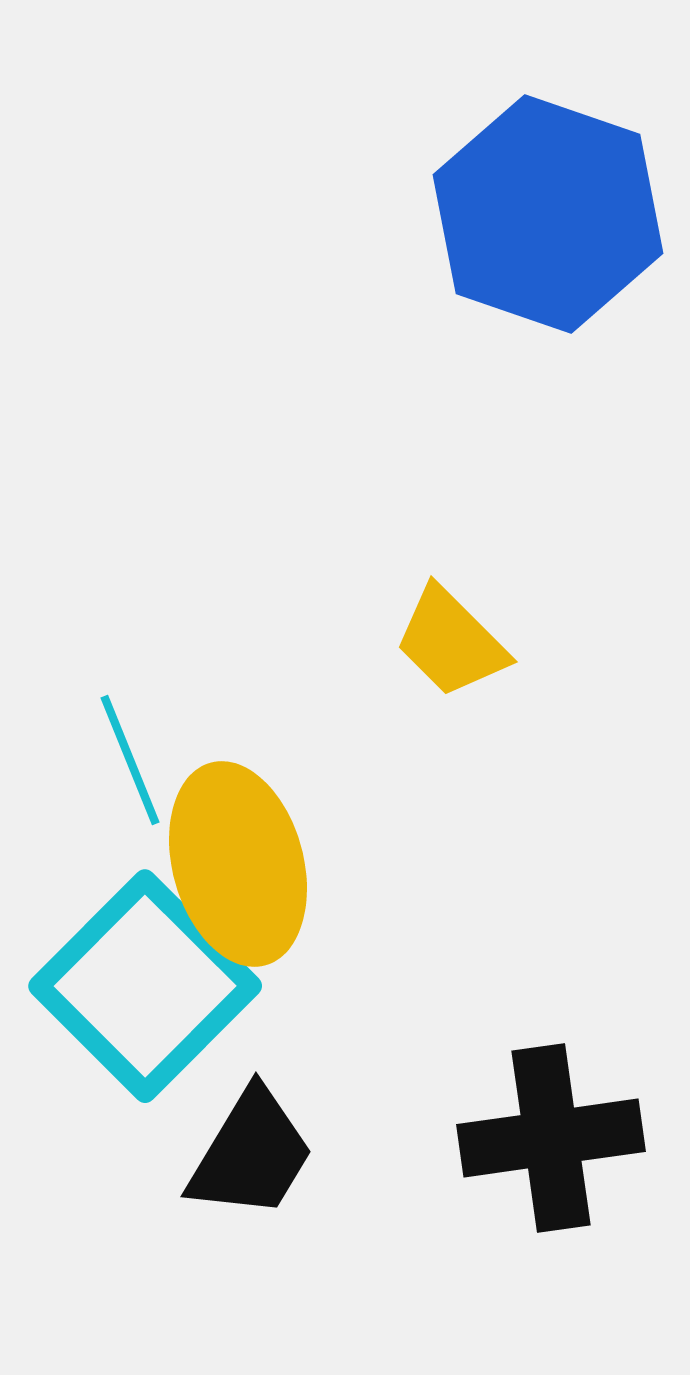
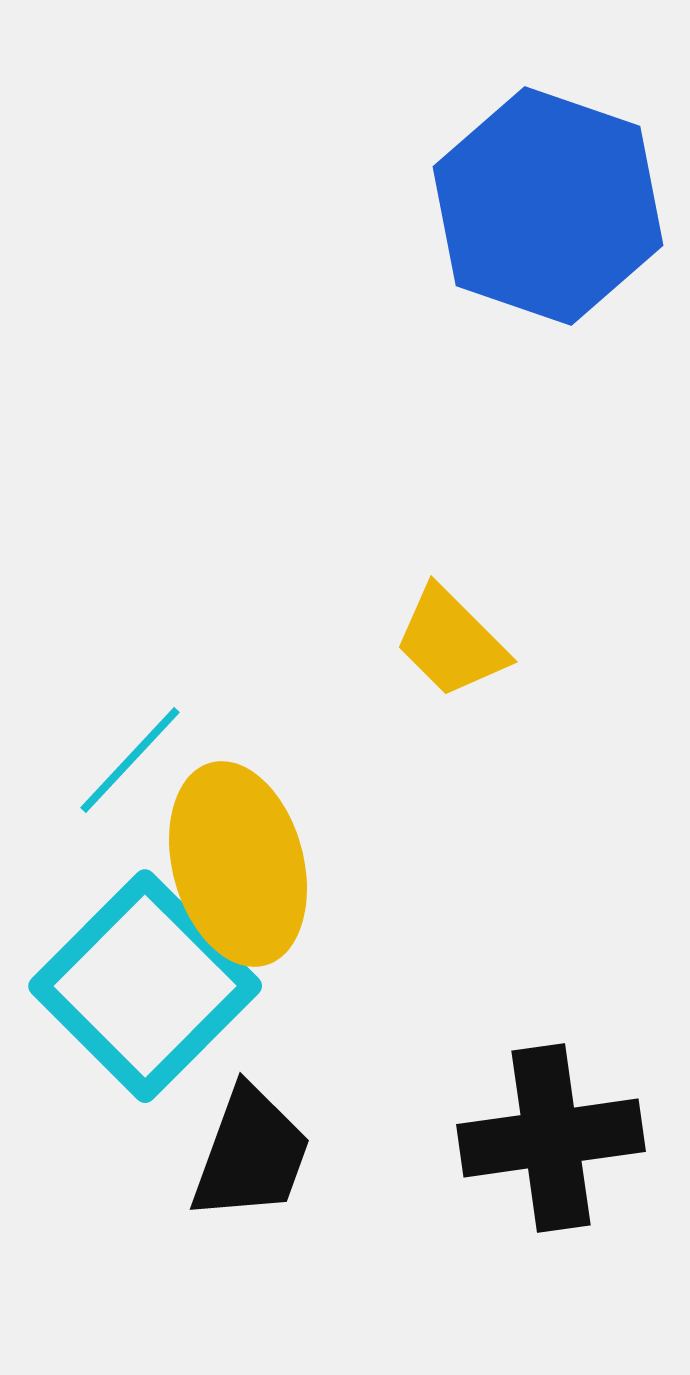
blue hexagon: moved 8 px up
cyan line: rotated 65 degrees clockwise
black trapezoid: rotated 11 degrees counterclockwise
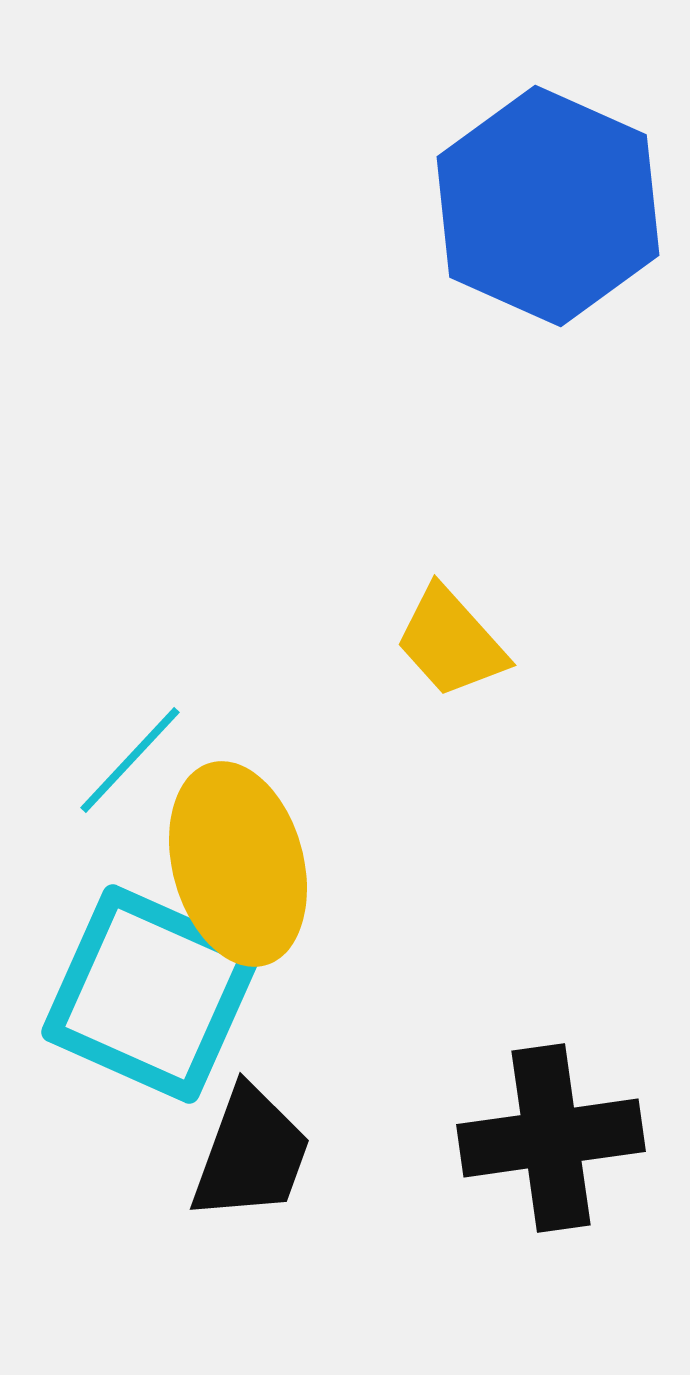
blue hexagon: rotated 5 degrees clockwise
yellow trapezoid: rotated 3 degrees clockwise
cyan square: moved 6 px right, 8 px down; rotated 21 degrees counterclockwise
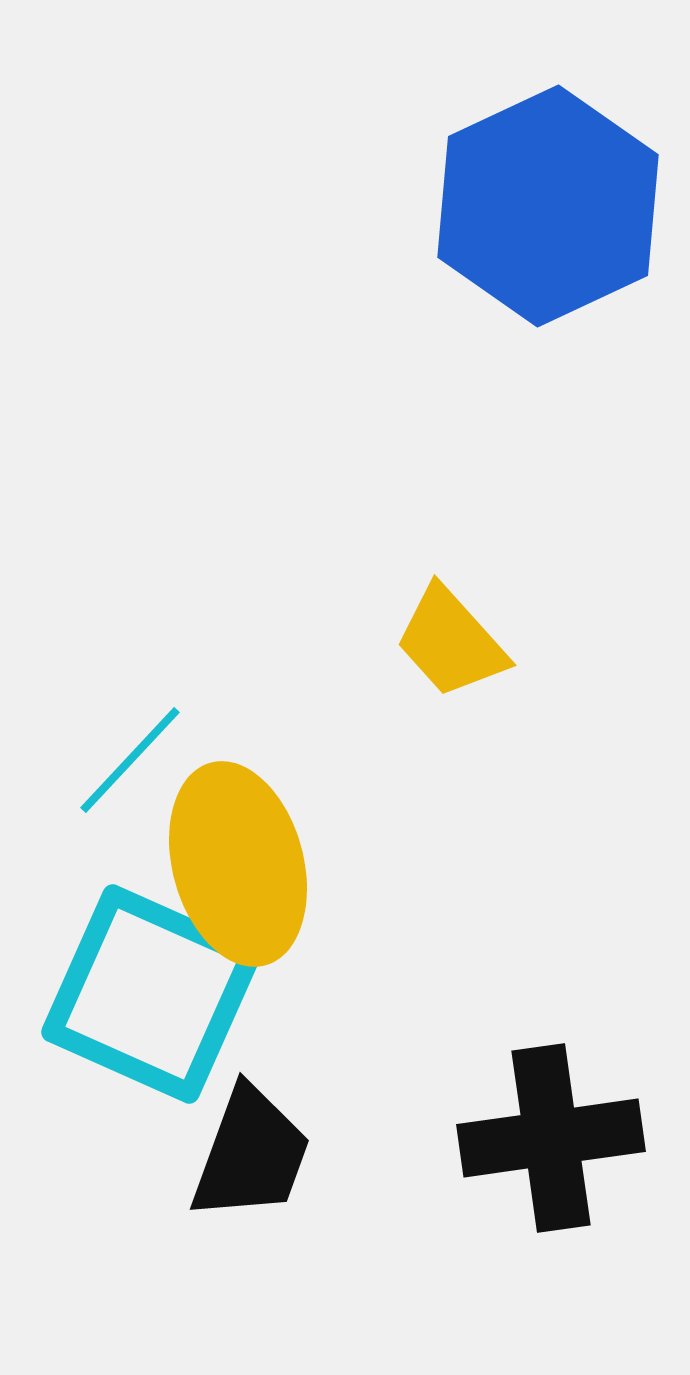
blue hexagon: rotated 11 degrees clockwise
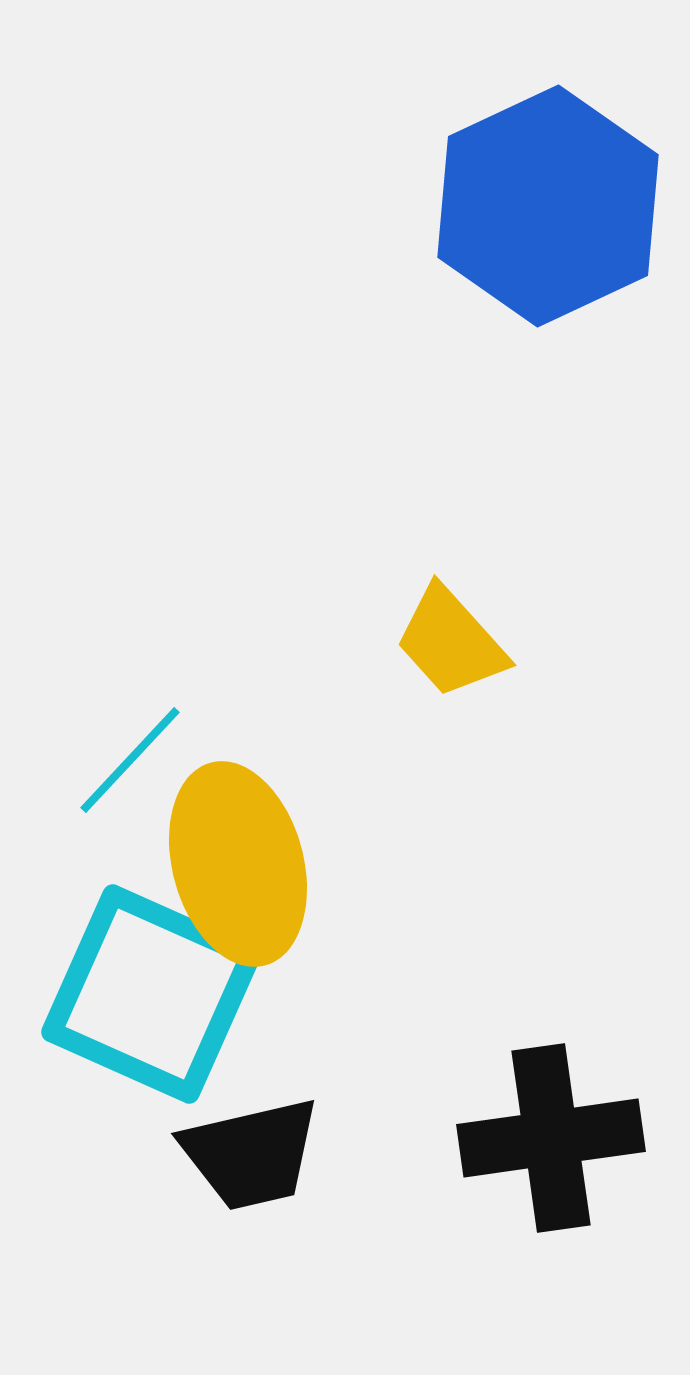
black trapezoid: rotated 57 degrees clockwise
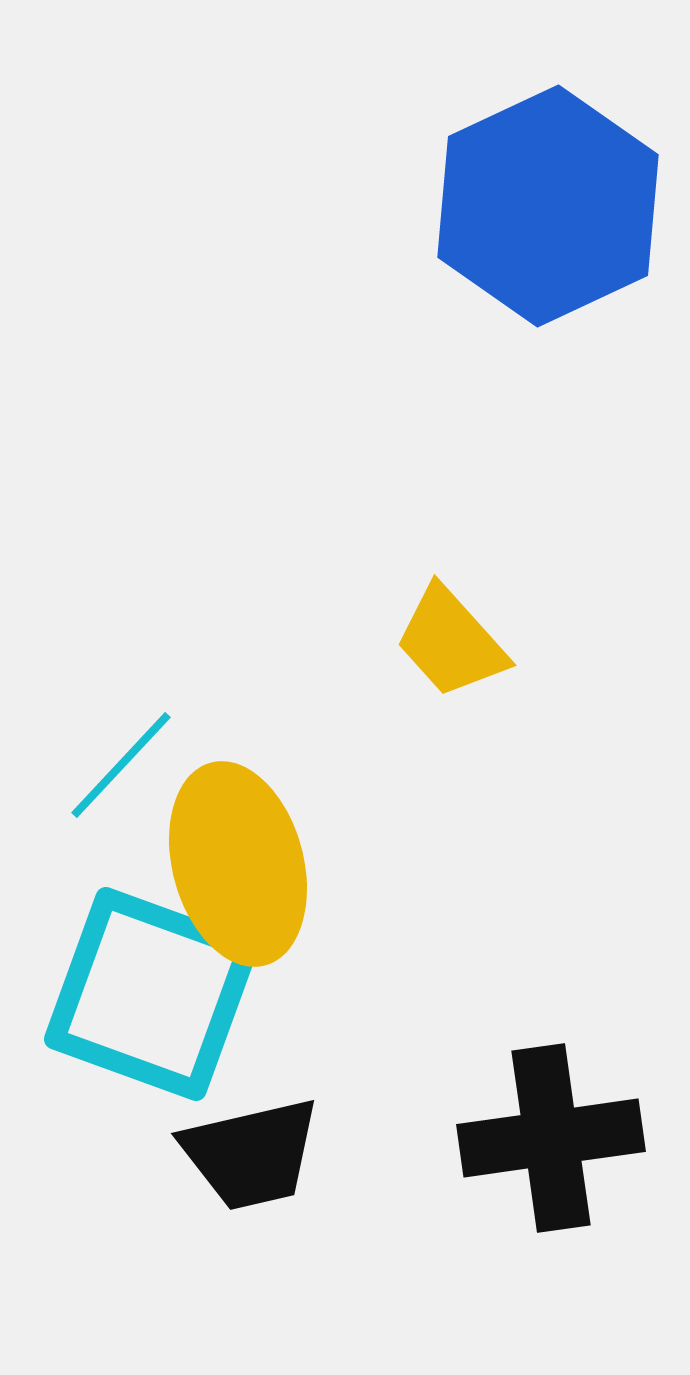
cyan line: moved 9 px left, 5 px down
cyan square: rotated 4 degrees counterclockwise
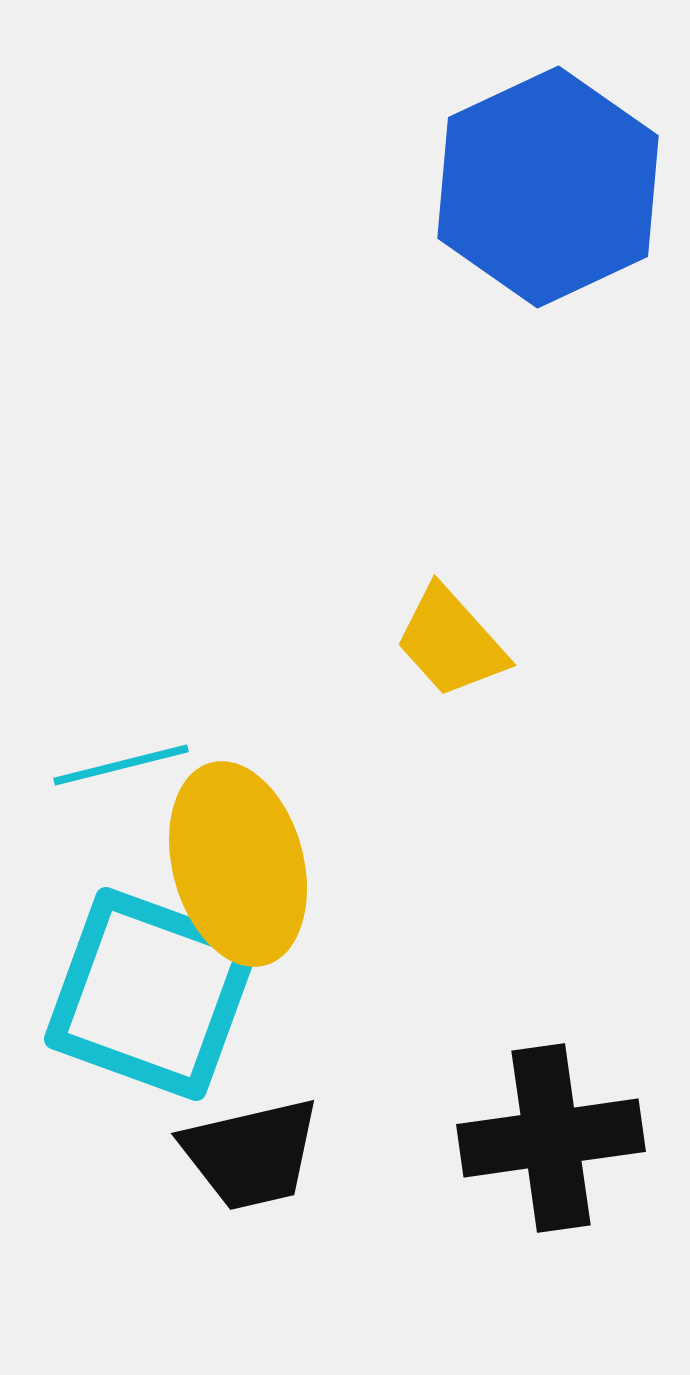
blue hexagon: moved 19 px up
cyan line: rotated 33 degrees clockwise
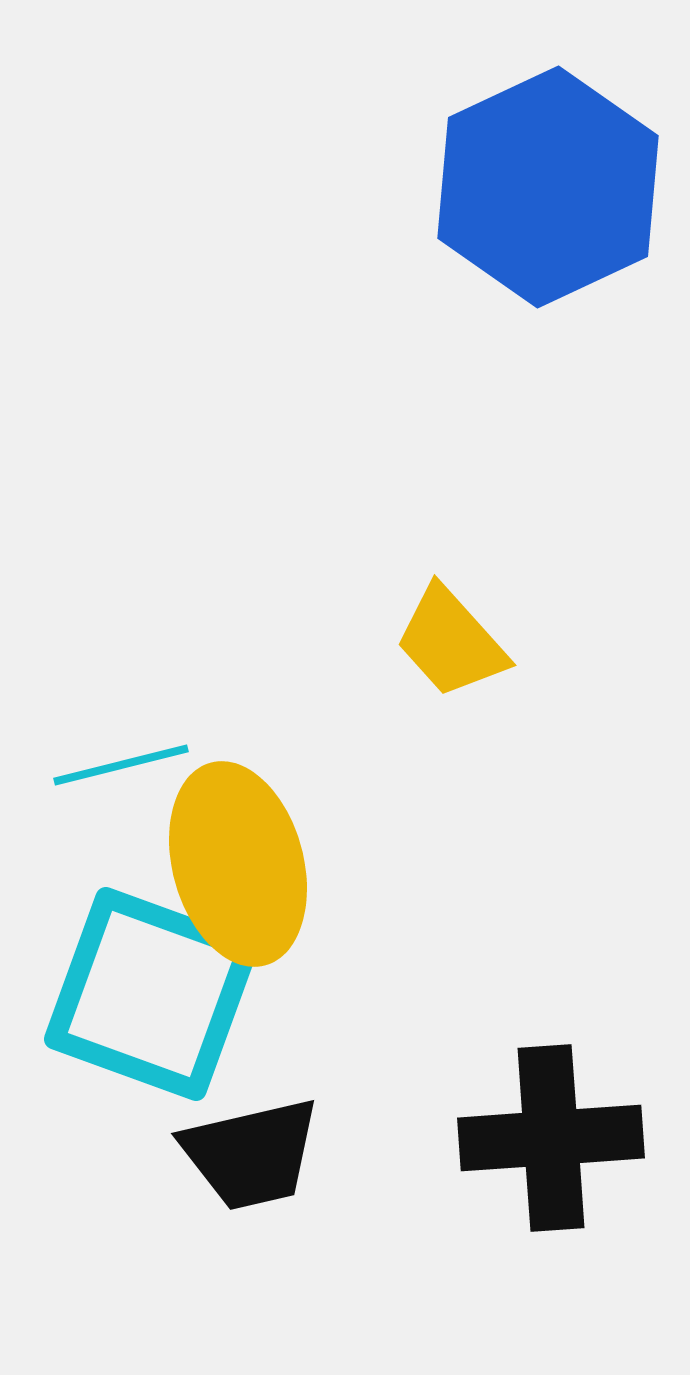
black cross: rotated 4 degrees clockwise
